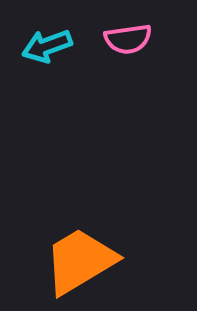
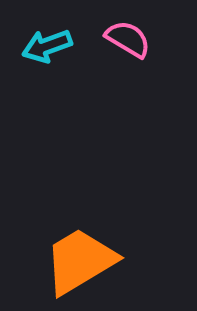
pink semicircle: rotated 141 degrees counterclockwise
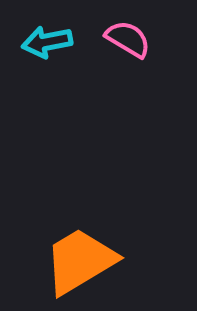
cyan arrow: moved 4 px up; rotated 9 degrees clockwise
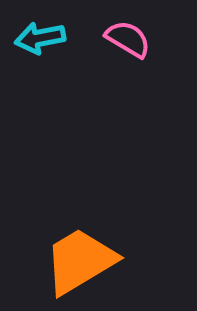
cyan arrow: moved 7 px left, 4 px up
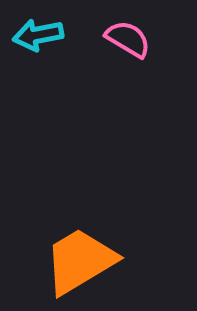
cyan arrow: moved 2 px left, 3 px up
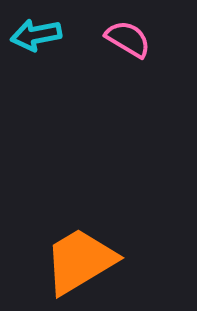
cyan arrow: moved 2 px left
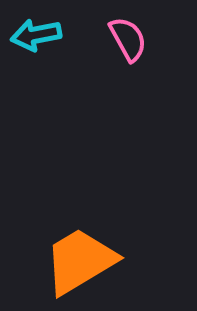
pink semicircle: rotated 30 degrees clockwise
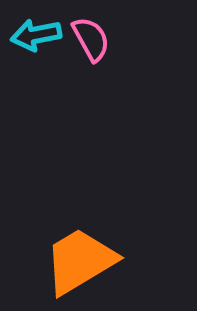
pink semicircle: moved 37 px left
